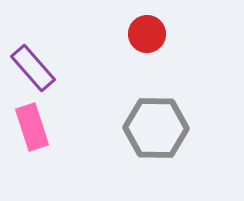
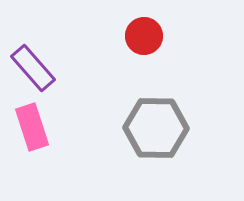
red circle: moved 3 px left, 2 px down
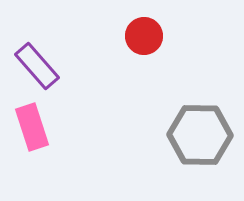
purple rectangle: moved 4 px right, 2 px up
gray hexagon: moved 44 px right, 7 px down
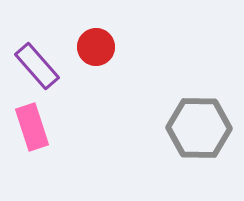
red circle: moved 48 px left, 11 px down
gray hexagon: moved 1 px left, 7 px up
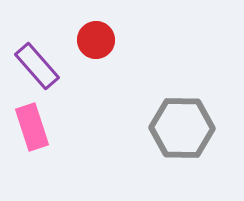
red circle: moved 7 px up
gray hexagon: moved 17 px left
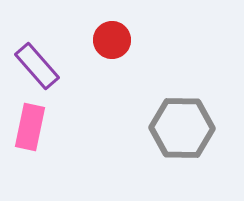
red circle: moved 16 px right
pink rectangle: moved 2 px left; rotated 30 degrees clockwise
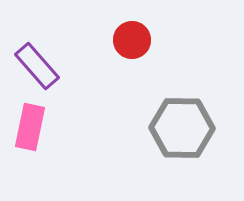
red circle: moved 20 px right
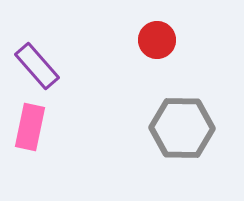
red circle: moved 25 px right
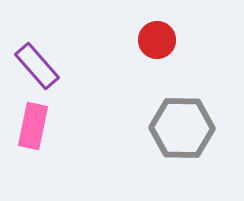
pink rectangle: moved 3 px right, 1 px up
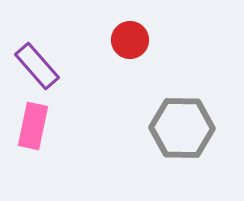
red circle: moved 27 px left
